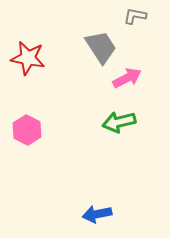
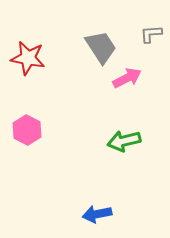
gray L-shape: moved 16 px right, 18 px down; rotated 15 degrees counterclockwise
green arrow: moved 5 px right, 19 px down
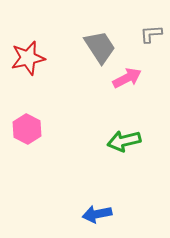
gray trapezoid: moved 1 px left
red star: rotated 24 degrees counterclockwise
pink hexagon: moved 1 px up
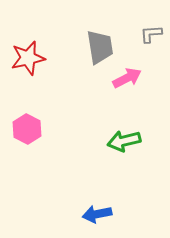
gray trapezoid: rotated 24 degrees clockwise
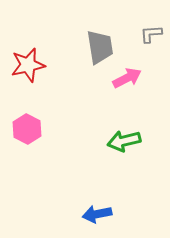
red star: moved 7 px down
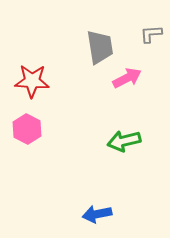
red star: moved 4 px right, 16 px down; rotated 16 degrees clockwise
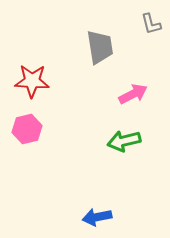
gray L-shape: moved 10 px up; rotated 100 degrees counterclockwise
pink arrow: moved 6 px right, 16 px down
pink hexagon: rotated 20 degrees clockwise
blue arrow: moved 3 px down
